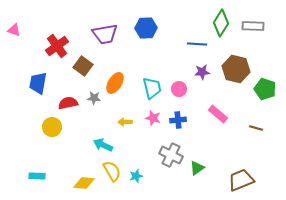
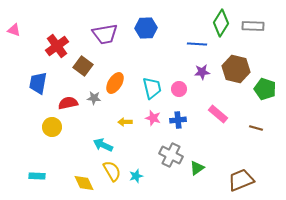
yellow diamond: rotated 60 degrees clockwise
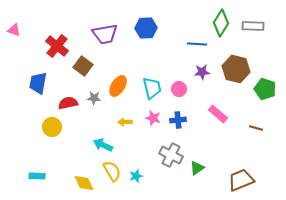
red cross: rotated 15 degrees counterclockwise
orange ellipse: moved 3 px right, 3 px down
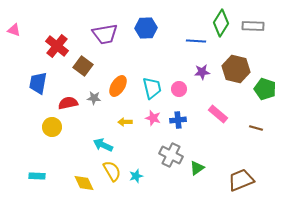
blue line: moved 1 px left, 3 px up
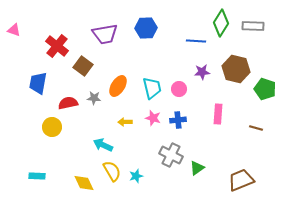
pink rectangle: rotated 54 degrees clockwise
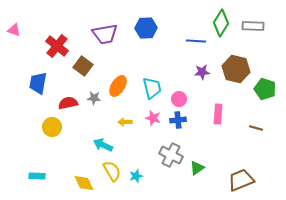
pink circle: moved 10 px down
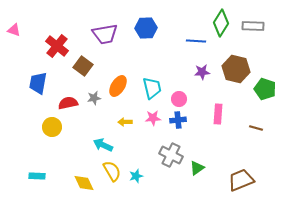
gray star: rotated 16 degrees counterclockwise
pink star: rotated 21 degrees counterclockwise
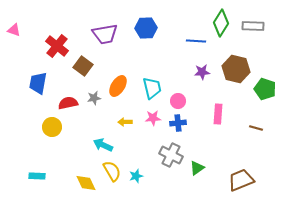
pink circle: moved 1 px left, 2 px down
blue cross: moved 3 px down
yellow diamond: moved 2 px right
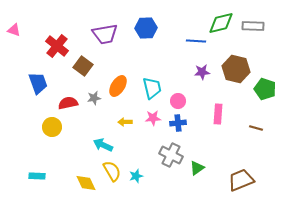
green diamond: rotated 44 degrees clockwise
blue trapezoid: rotated 150 degrees clockwise
